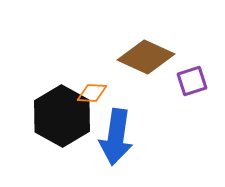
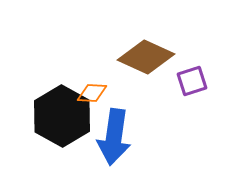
blue arrow: moved 2 px left
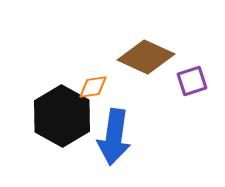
orange diamond: moved 1 px right, 6 px up; rotated 12 degrees counterclockwise
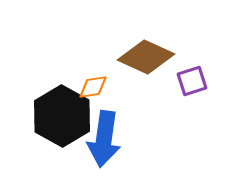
blue arrow: moved 10 px left, 2 px down
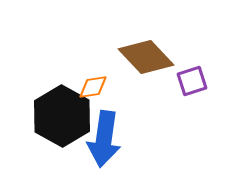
brown diamond: rotated 22 degrees clockwise
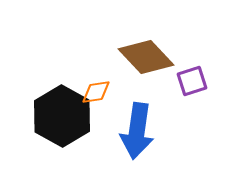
orange diamond: moved 3 px right, 5 px down
blue arrow: moved 33 px right, 8 px up
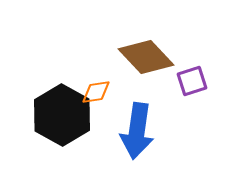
black hexagon: moved 1 px up
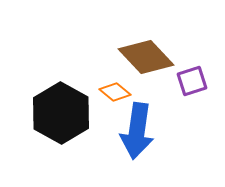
orange diamond: moved 19 px right; rotated 48 degrees clockwise
black hexagon: moved 1 px left, 2 px up
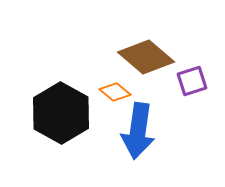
brown diamond: rotated 6 degrees counterclockwise
blue arrow: moved 1 px right
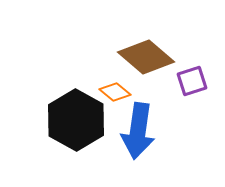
black hexagon: moved 15 px right, 7 px down
